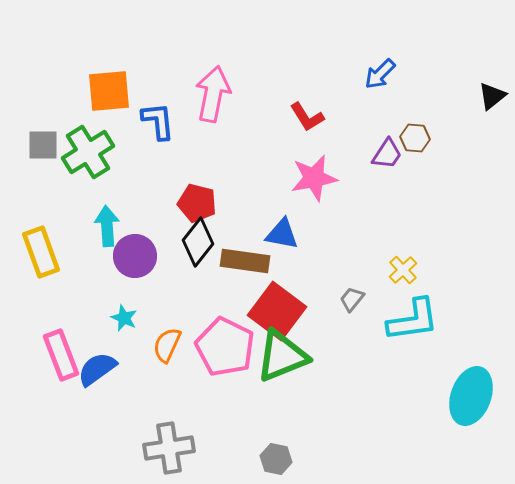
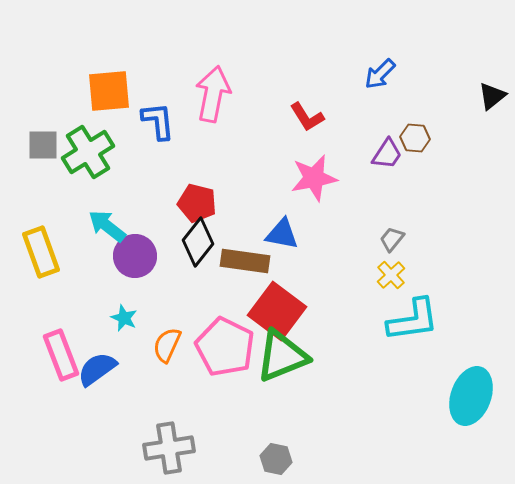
cyan arrow: rotated 48 degrees counterclockwise
yellow cross: moved 12 px left, 5 px down
gray trapezoid: moved 40 px right, 60 px up
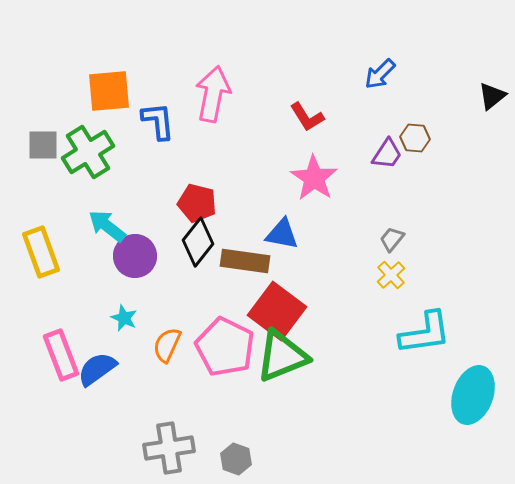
pink star: rotated 27 degrees counterclockwise
cyan L-shape: moved 12 px right, 13 px down
cyan ellipse: moved 2 px right, 1 px up
gray hexagon: moved 40 px left; rotated 8 degrees clockwise
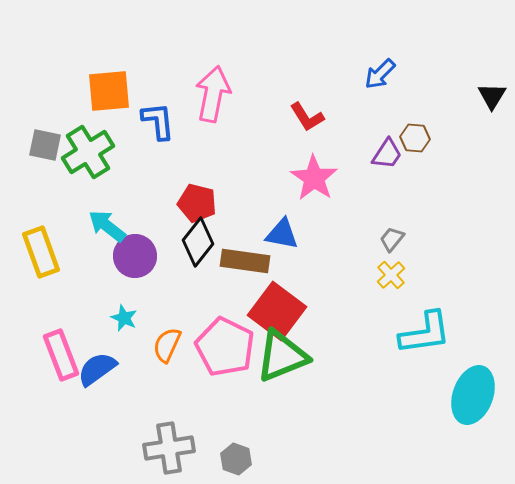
black triangle: rotated 20 degrees counterclockwise
gray square: moved 2 px right; rotated 12 degrees clockwise
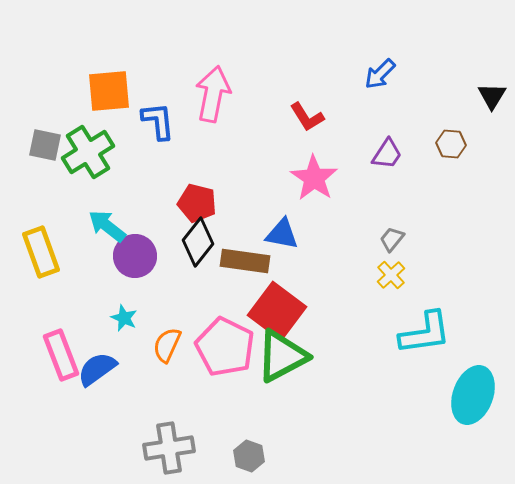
brown hexagon: moved 36 px right, 6 px down
green triangle: rotated 6 degrees counterclockwise
gray hexagon: moved 13 px right, 3 px up
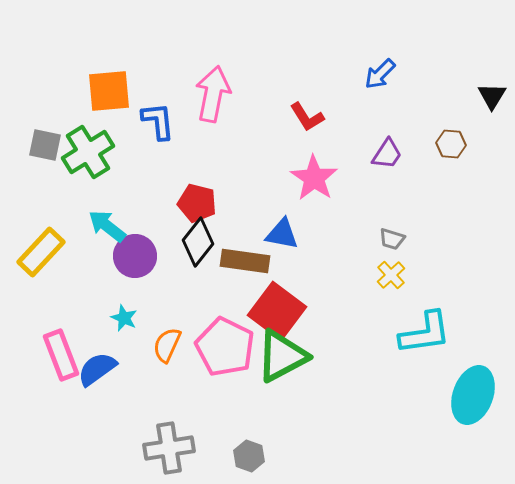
gray trapezoid: rotated 112 degrees counterclockwise
yellow rectangle: rotated 63 degrees clockwise
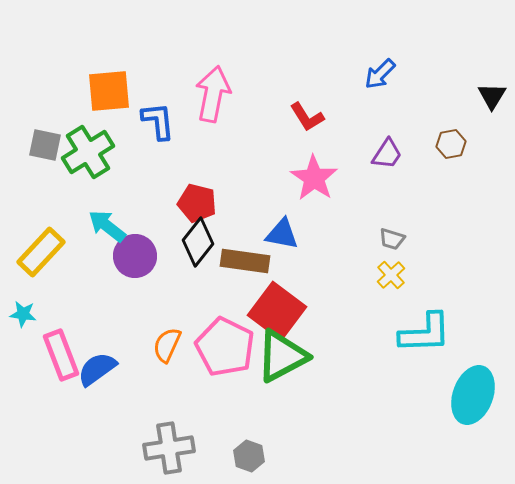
brown hexagon: rotated 16 degrees counterclockwise
cyan star: moved 101 px left, 4 px up; rotated 16 degrees counterclockwise
cyan L-shape: rotated 6 degrees clockwise
